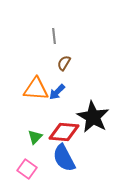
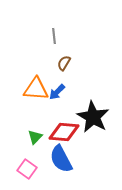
blue semicircle: moved 3 px left, 1 px down
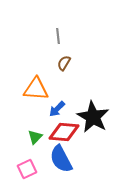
gray line: moved 4 px right
blue arrow: moved 17 px down
pink square: rotated 30 degrees clockwise
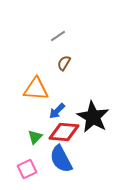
gray line: rotated 63 degrees clockwise
blue arrow: moved 2 px down
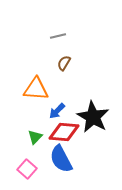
gray line: rotated 21 degrees clockwise
pink square: rotated 24 degrees counterclockwise
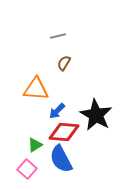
black star: moved 3 px right, 2 px up
green triangle: moved 8 px down; rotated 14 degrees clockwise
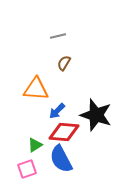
black star: rotated 12 degrees counterclockwise
pink square: rotated 30 degrees clockwise
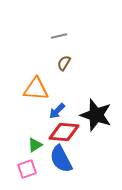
gray line: moved 1 px right
